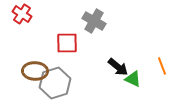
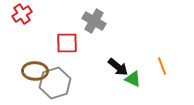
red cross: rotated 24 degrees clockwise
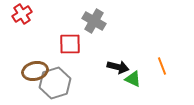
red square: moved 3 px right, 1 px down
black arrow: rotated 25 degrees counterclockwise
brown ellipse: rotated 15 degrees counterclockwise
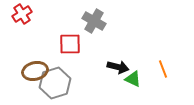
orange line: moved 1 px right, 3 px down
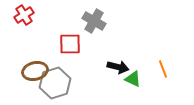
red cross: moved 2 px right, 1 px down
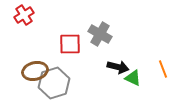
gray cross: moved 6 px right, 13 px down
green triangle: moved 1 px up
gray hexagon: moved 1 px left
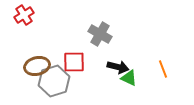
red square: moved 4 px right, 18 px down
brown ellipse: moved 2 px right, 5 px up
green triangle: moved 4 px left
gray hexagon: moved 2 px up
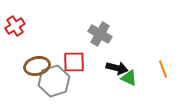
red cross: moved 9 px left, 11 px down
black arrow: moved 1 px left, 1 px down
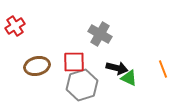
gray hexagon: moved 28 px right, 4 px down
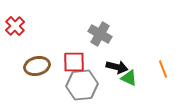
red cross: rotated 12 degrees counterclockwise
black arrow: moved 1 px up
gray hexagon: rotated 12 degrees clockwise
